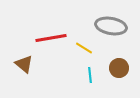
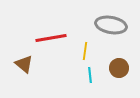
gray ellipse: moved 1 px up
yellow line: moved 1 px right, 3 px down; rotated 66 degrees clockwise
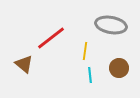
red line: rotated 28 degrees counterclockwise
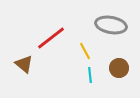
yellow line: rotated 36 degrees counterclockwise
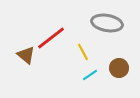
gray ellipse: moved 4 px left, 2 px up
yellow line: moved 2 px left, 1 px down
brown triangle: moved 2 px right, 9 px up
cyan line: rotated 63 degrees clockwise
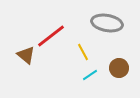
red line: moved 2 px up
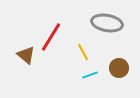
red line: moved 1 px down; rotated 20 degrees counterclockwise
cyan line: rotated 14 degrees clockwise
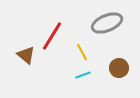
gray ellipse: rotated 32 degrees counterclockwise
red line: moved 1 px right, 1 px up
yellow line: moved 1 px left
cyan line: moved 7 px left
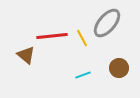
gray ellipse: rotated 28 degrees counterclockwise
red line: rotated 52 degrees clockwise
yellow line: moved 14 px up
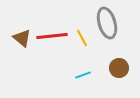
gray ellipse: rotated 56 degrees counterclockwise
brown triangle: moved 4 px left, 17 px up
